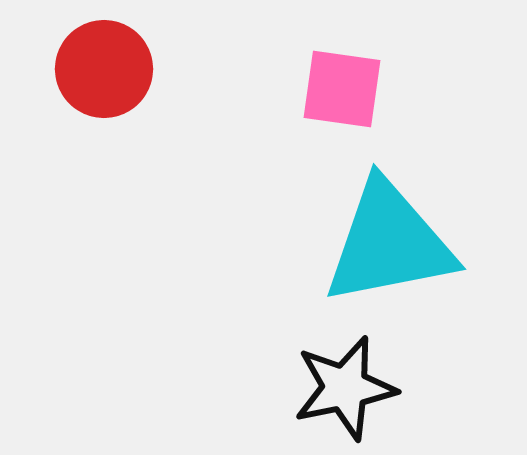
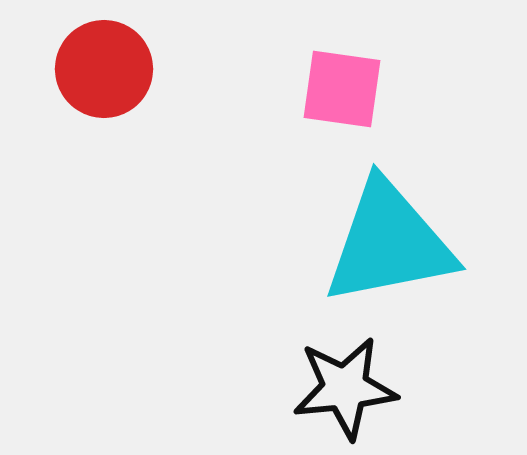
black star: rotated 6 degrees clockwise
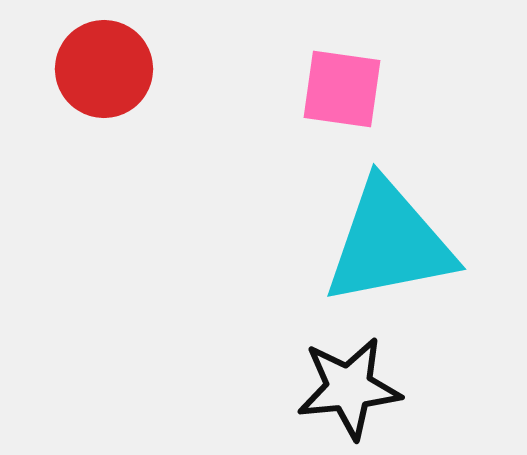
black star: moved 4 px right
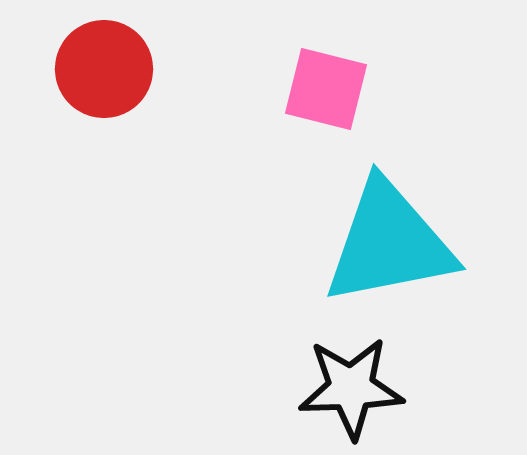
pink square: moved 16 px left; rotated 6 degrees clockwise
black star: moved 2 px right; rotated 4 degrees clockwise
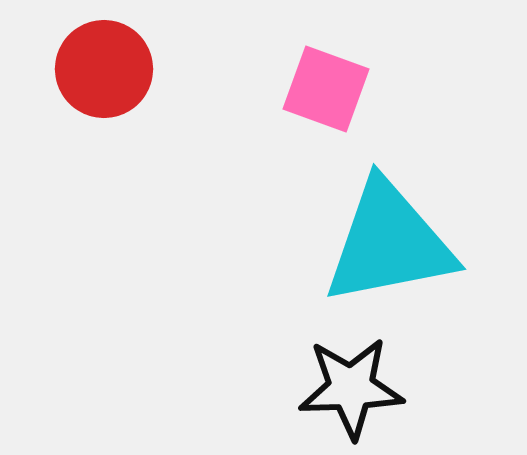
pink square: rotated 6 degrees clockwise
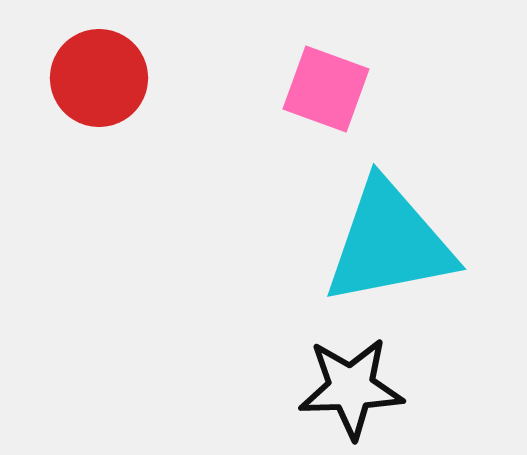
red circle: moved 5 px left, 9 px down
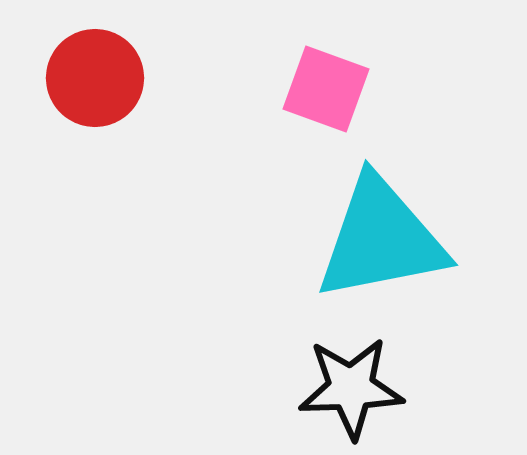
red circle: moved 4 px left
cyan triangle: moved 8 px left, 4 px up
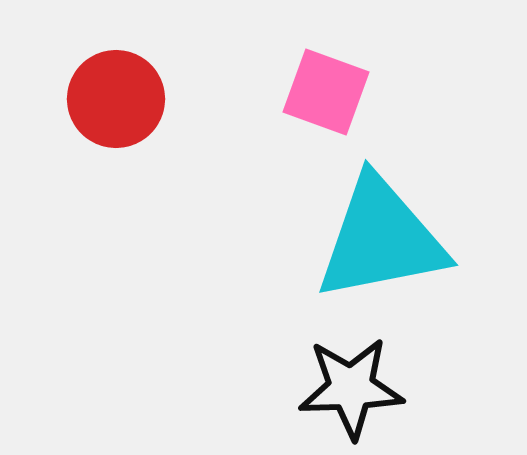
red circle: moved 21 px right, 21 px down
pink square: moved 3 px down
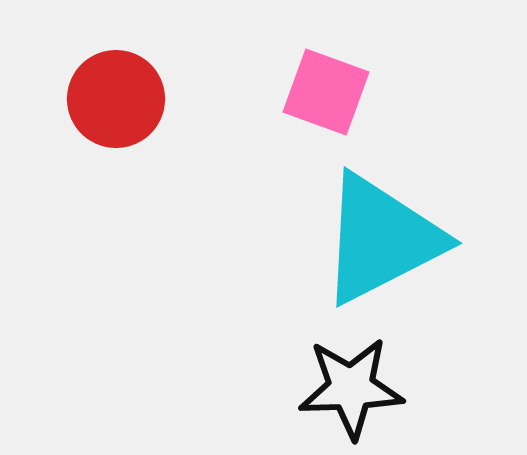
cyan triangle: rotated 16 degrees counterclockwise
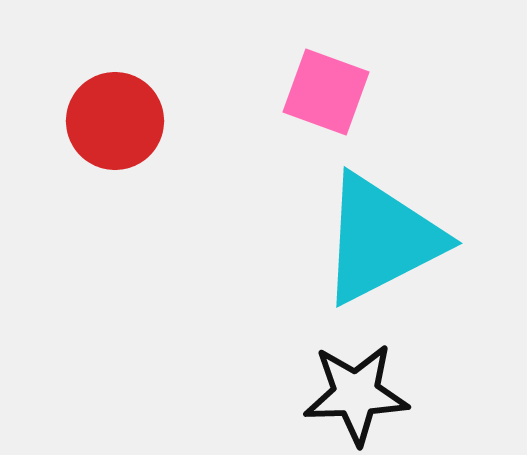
red circle: moved 1 px left, 22 px down
black star: moved 5 px right, 6 px down
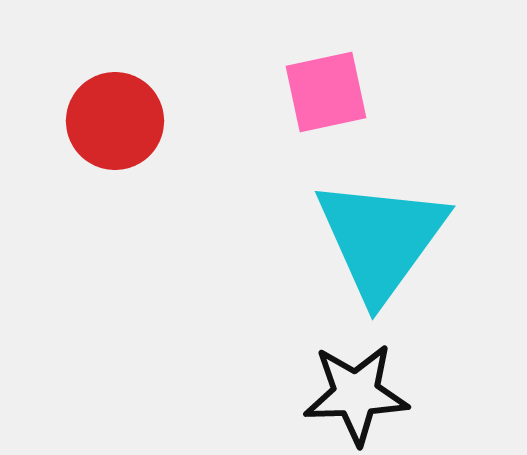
pink square: rotated 32 degrees counterclockwise
cyan triangle: rotated 27 degrees counterclockwise
